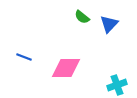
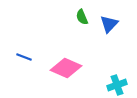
green semicircle: rotated 28 degrees clockwise
pink diamond: rotated 24 degrees clockwise
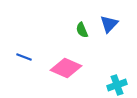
green semicircle: moved 13 px down
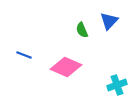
blue triangle: moved 3 px up
blue line: moved 2 px up
pink diamond: moved 1 px up
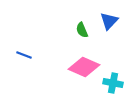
pink diamond: moved 18 px right
cyan cross: moved 4 px left, 2 px up; rotated 30 degrees clockwise
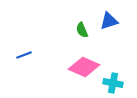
blue triangle: rotated 30 degrees clockwise
blue line: rotated 42 degrees counterclockwise
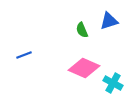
pink diamond: moved 1 px down
cyan cross: rotated 18 degrees clockwise
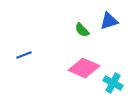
green semicircle: rotated 21 degrees counterclockwise
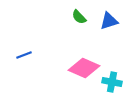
green semicircle: moved 3 px left, 13 px up
cyan cross: moved 1 px left, 1 px up; rotated 18 degrees counterclockwise
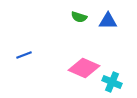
green semicircle: rotated 28 degrees counterclockwise
blue triangle: moved 1 px left; rotated 18 degrees clockwise
cyan cross: rotated 12 degrees clockwise
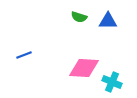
pink diamond: rotated 20 degrees counterclockwise
